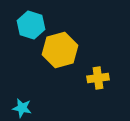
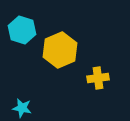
cyan hexagon: moved 9 px left, 5 px down
yellow hexagon: rotated 8 degrees counterclockwise
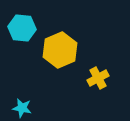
cyan hexagon: moved 2 px up; rotated 12 degrees counterclockwise
yellow cross: rotated 20 degrees counterclockwise
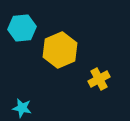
cyan hexagon: rotated 12 degrees counterclockwise
yellow cross: moved 1 px right, 1 px down
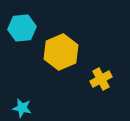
yellow hexagon: moved 1 px right, 2 px down
yellow cross: moved 2 px right
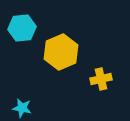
yellow cross: rotated 15 degrees clockwise
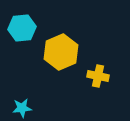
yellow cross: moved 3 px left, 3 px up; rotated 25 degrees clockwise
cyan star: rotated 18 degrees counterclockwise
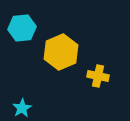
cyan star: rotated 24 degrees counterclockwise
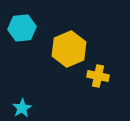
yellow hexagon: moved 8 px right, 3 px up
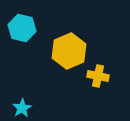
cyan hexagon: rotated 20 degrees clockwise
yellow hexagon: moved 2 px down
